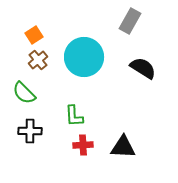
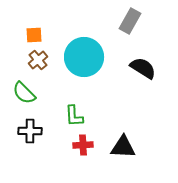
orange square: rotated 30 degrees clockwise
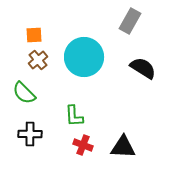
black cross: moved 3 px down
red cross: rotated 24 degrees clockwise
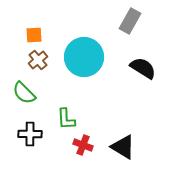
green L-shape: moved 8 px left, 3 px down
black triangle: rotated 28 degrees clockwise
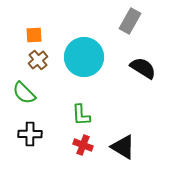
green L-shape: moved 15 px right, 4 px up
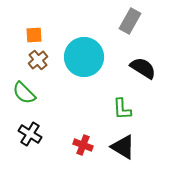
green L-shape: moved 41 px right, 6 px up
black cross: rotated 30 degrees clockwise
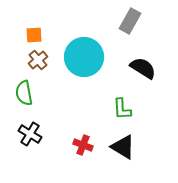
green semicircle: rotated 35 degrees clockwise
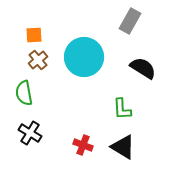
black cross: moved 1 px up
